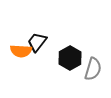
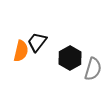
orange semicircle: rotated 80 degrees counterclockwise
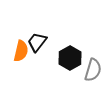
gray semicircle: moved 1 px down
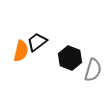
black trapezoid: rotated 15 degrees clockwise
black hexagon: rotated 10 degrees counterclockwise
